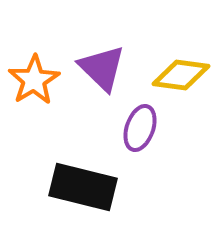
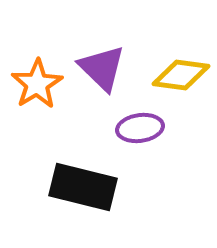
orange star: moved 3 px right, 4 px down
purple ellipse: rotated 63 degrees clockwise
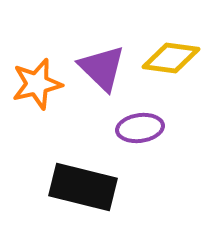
yellow diamond: moved 10 px left, 17 px up
orange star: rotated 18 degrees clockwise
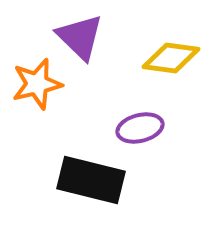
purple triangle: moved 22 px left, 31 px up
purple ellipse: rotated 6 degrees counterclockwise
black rectangle: moved 8 px right, 7 px up
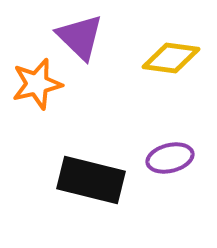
purple ellipse: moved 30 px right, 30 px down
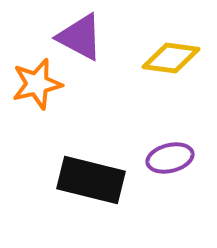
purple triangle: rotated 16 degrees counterclockwise
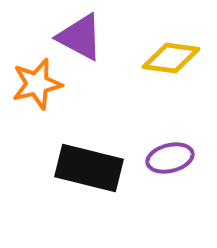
black rectangle: moved 2 px left, 12 px up
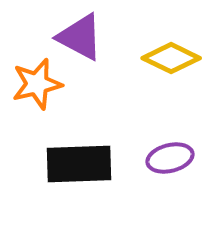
yellow diamond: rotated 18 degrees clockwise
black rectangle: moved 10 px left, 4 px up; rotated 16 degrees counterclockwise
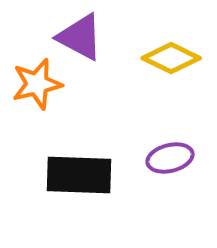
black rectangle: moved 11 px down; rotated 4 degrees clockwise
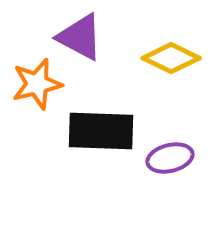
black rectangle: moved 22 px right, 44 px up
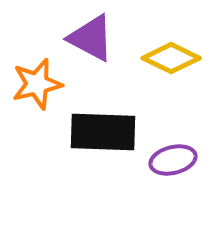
purple triangle: moved 11 px right, 1 px down
black rectangle: moved 2 px right, 1 px down
purple ellipse: moved 3 px right, 2 px down
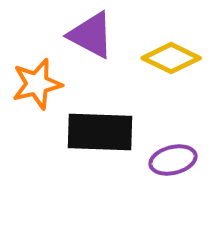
purple triangle: moved 3 px up
black rectangle: moved 3 px left
